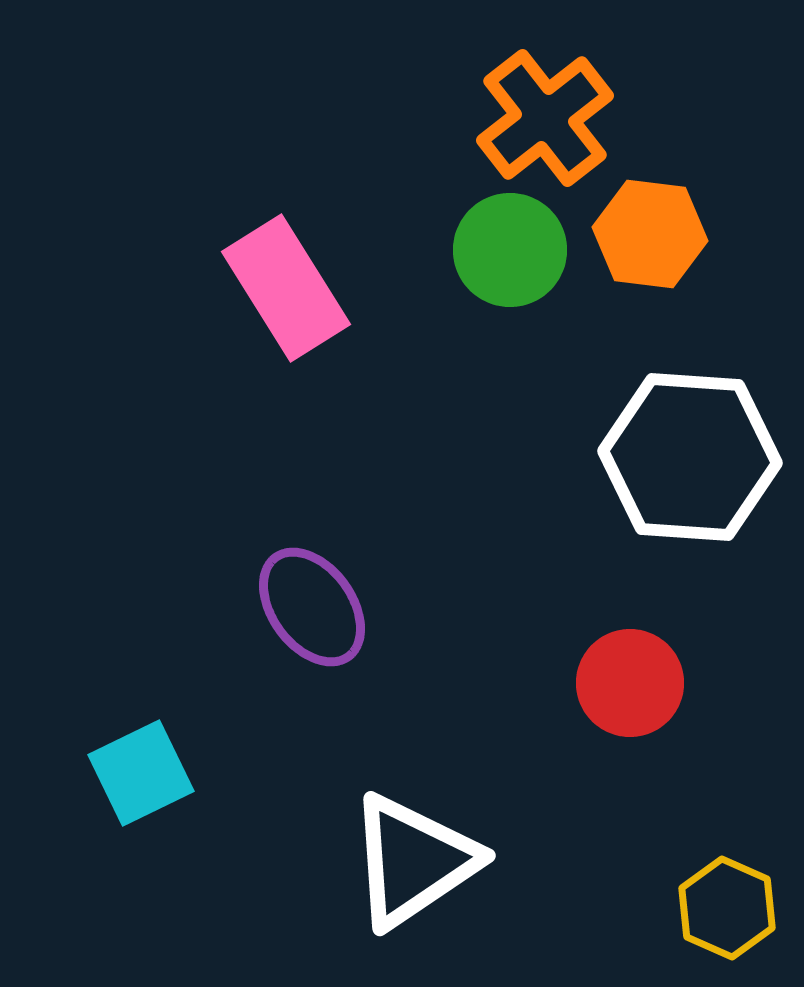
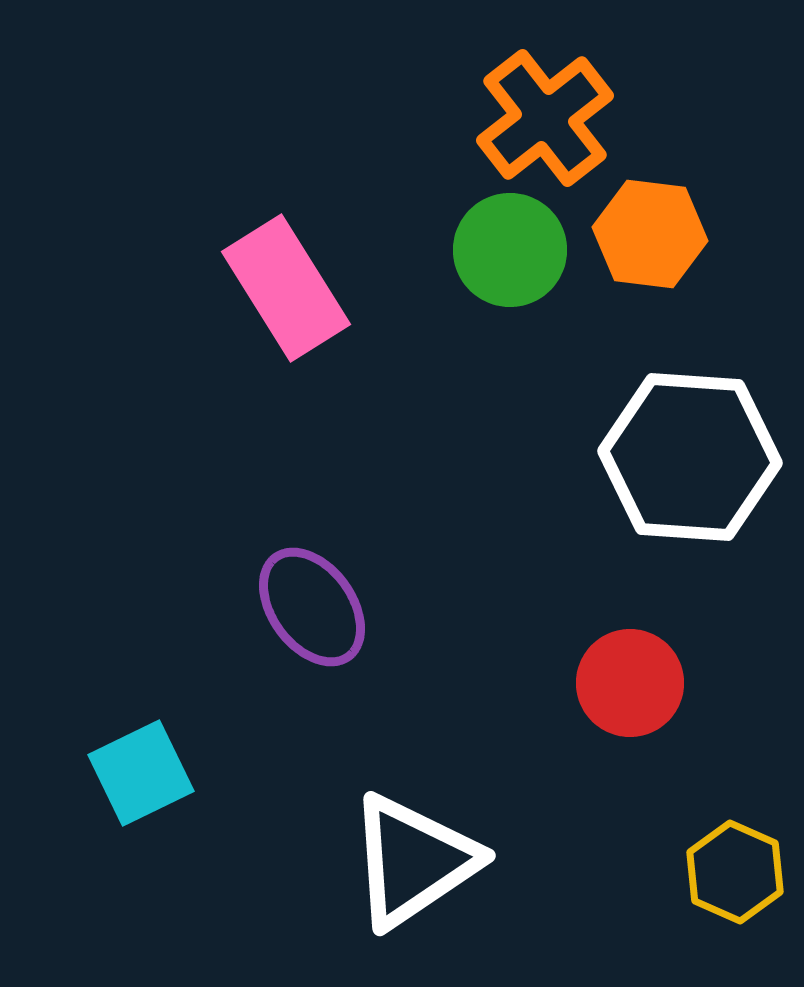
yellow hexagon: moved 8 px right, 36 px up
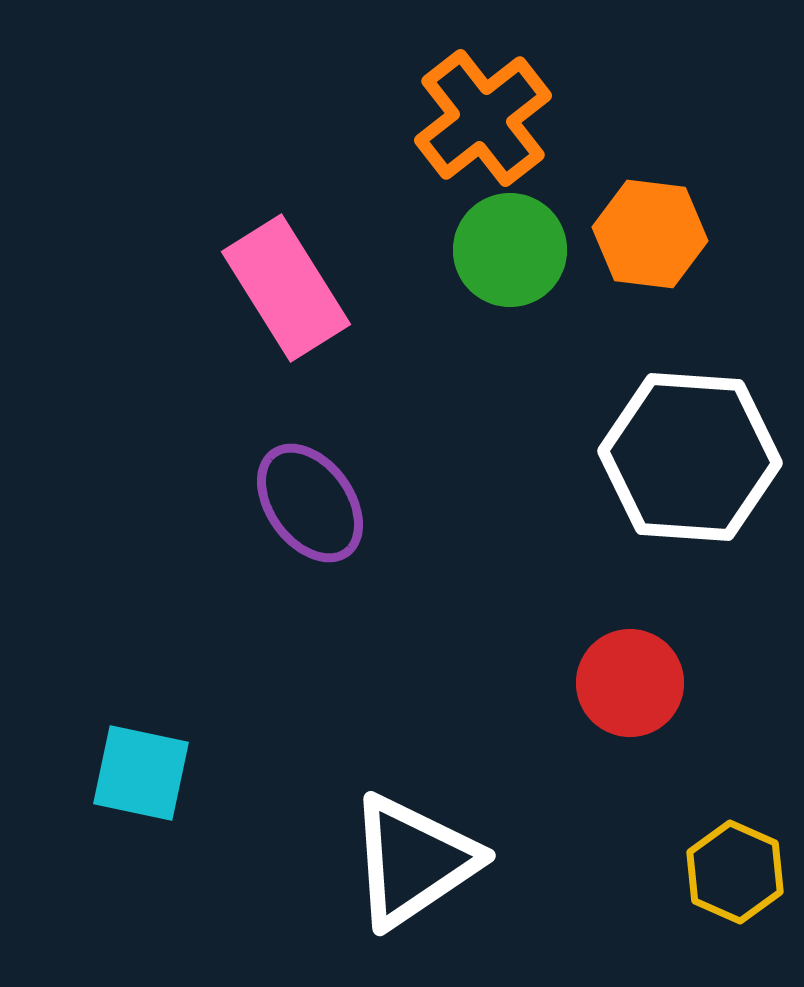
orange cross: moved 62 px left
purple ellipse: moved 2 px left, 104 px up
cyan square: rotated 38 degrees clockwise
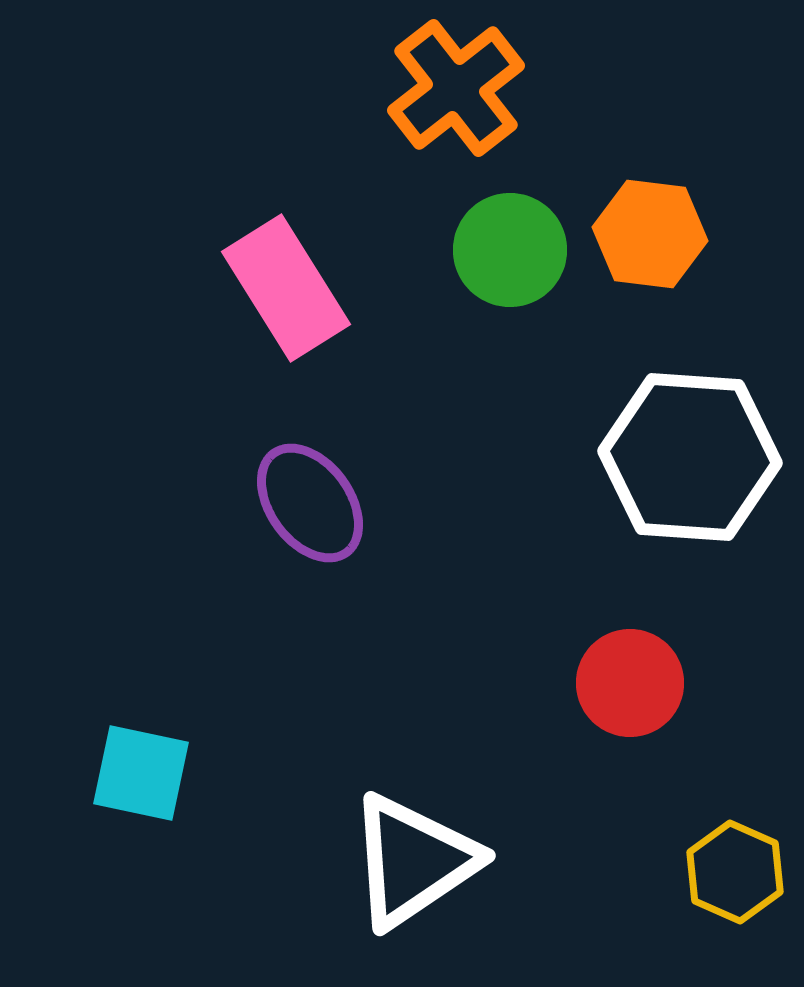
orange cross: moved 27 px left, 30 px up
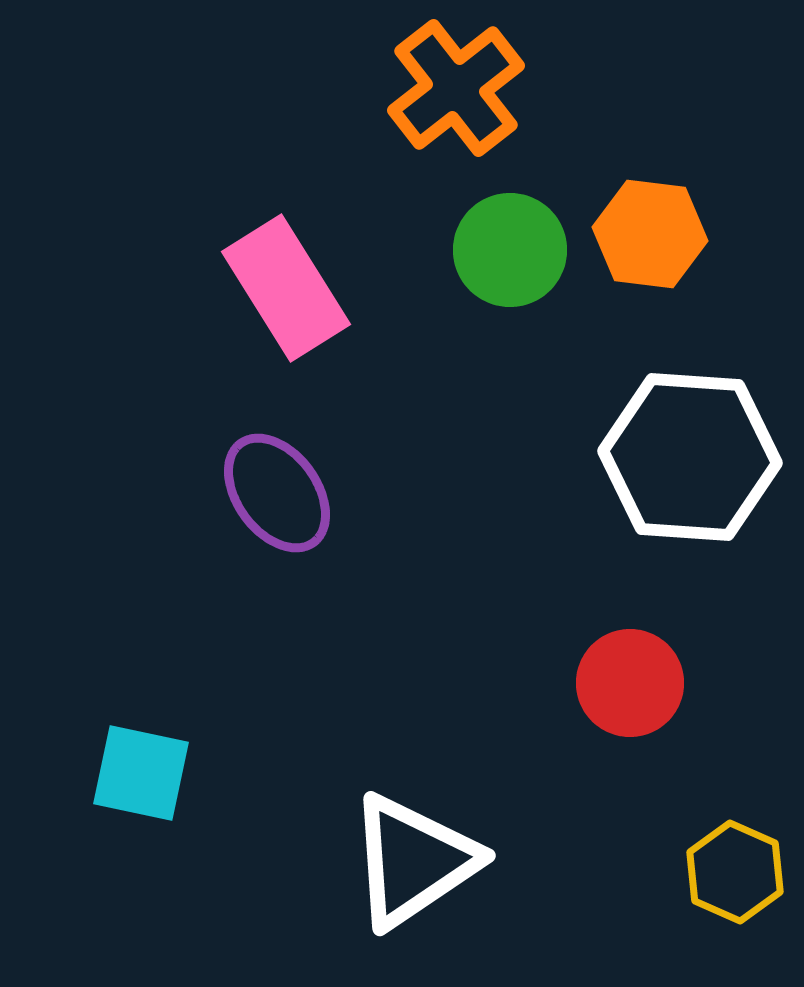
purple ellipse: moved 33 px left, 10 px up
